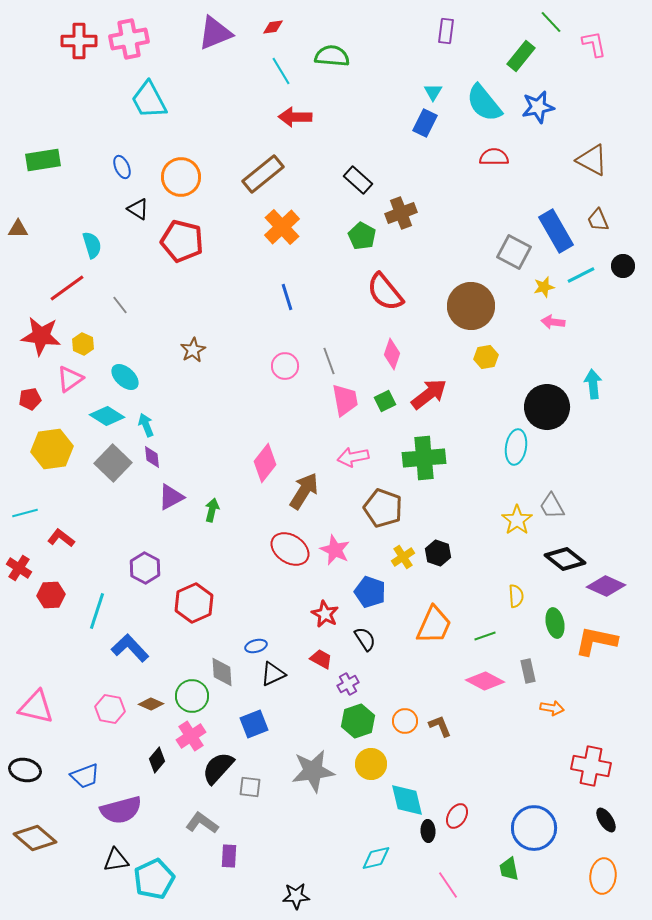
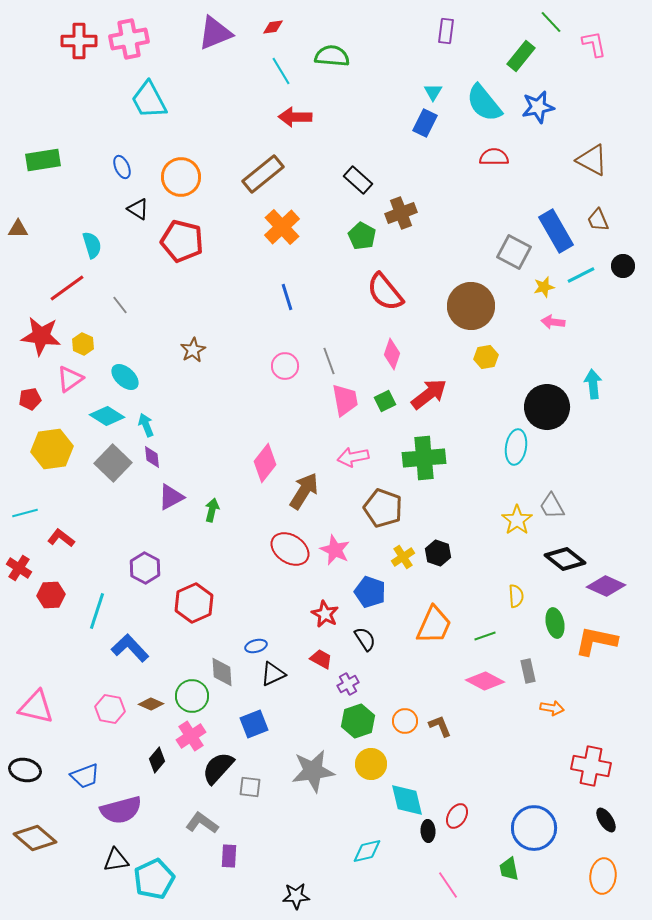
cyan diamond at (376, 858): moved 9 px left, 7 px up
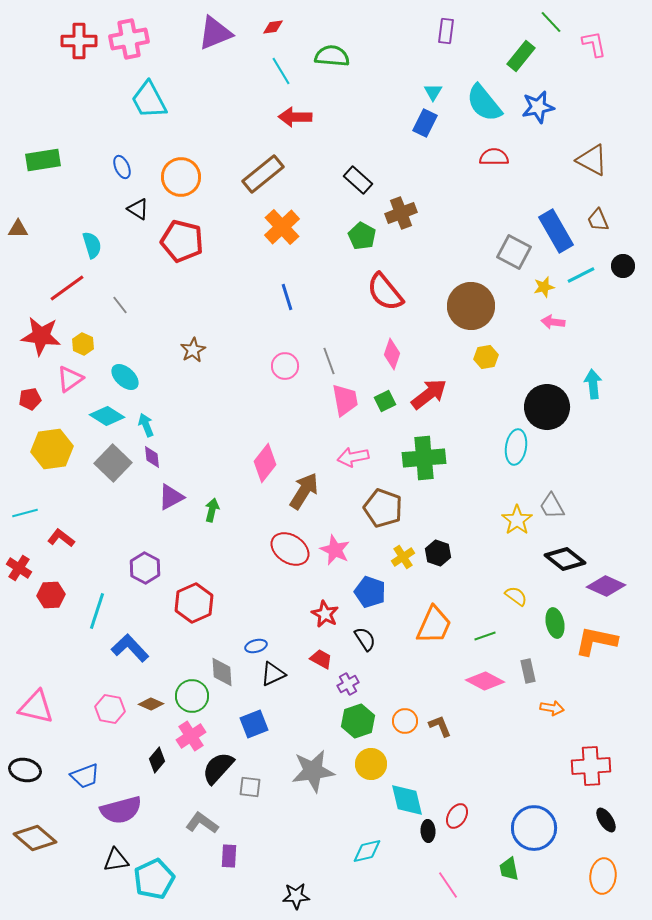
yellow semicircle at (516, 596): rotated 50 degrees counterclockwise
red cross at (591, 766): rotated 15 degrees counterclockwise
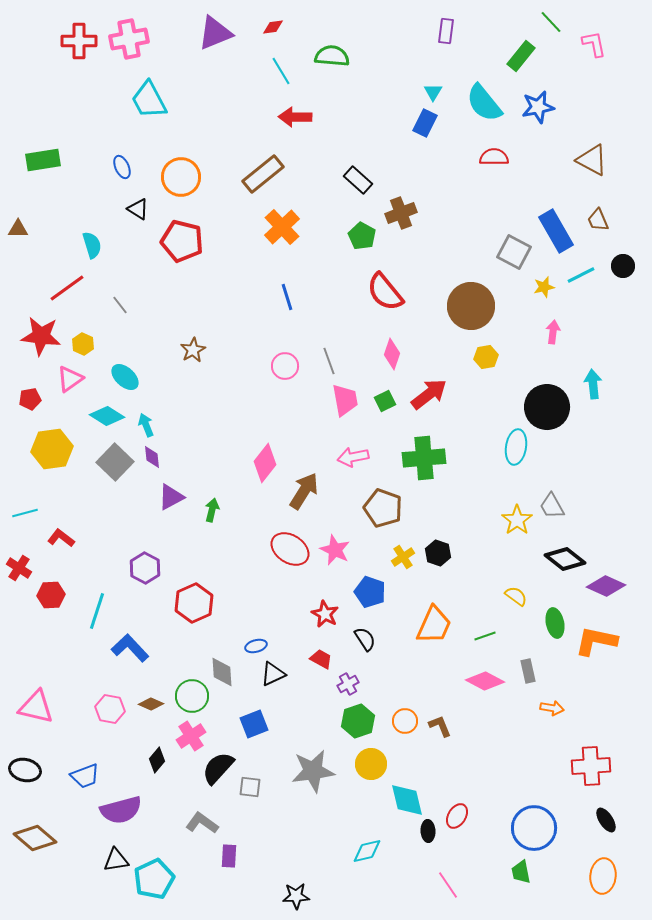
pink arrow at (553, 322): moved 10 px down; rotated 90 degrees clockwise
gray square at (113, 463): moved 2 px right, 1 px up
green trapezoid at (509, 869): moved 12 px right, 3 px down
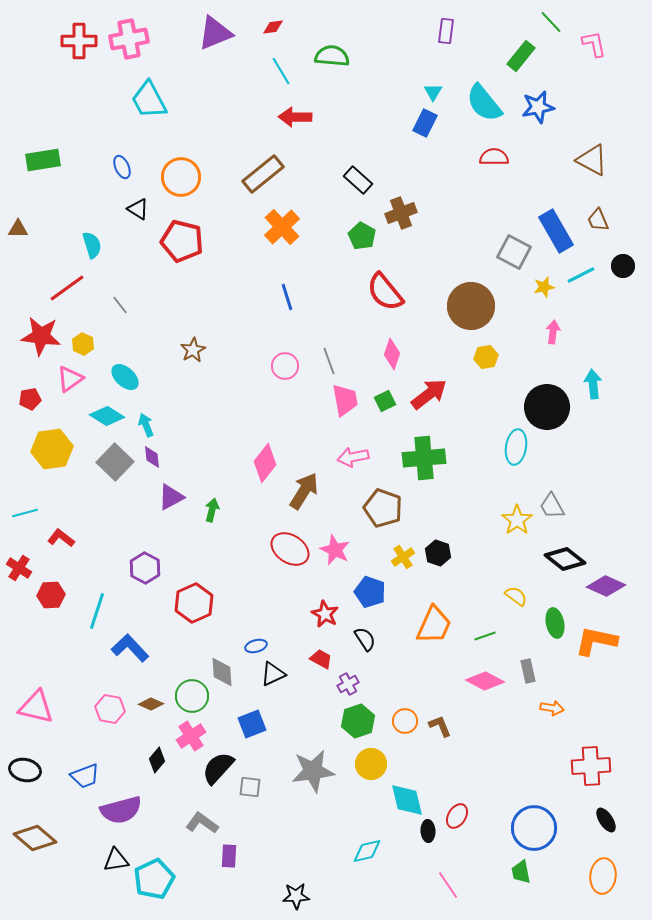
blue square at (254, 724): moved 2 px left
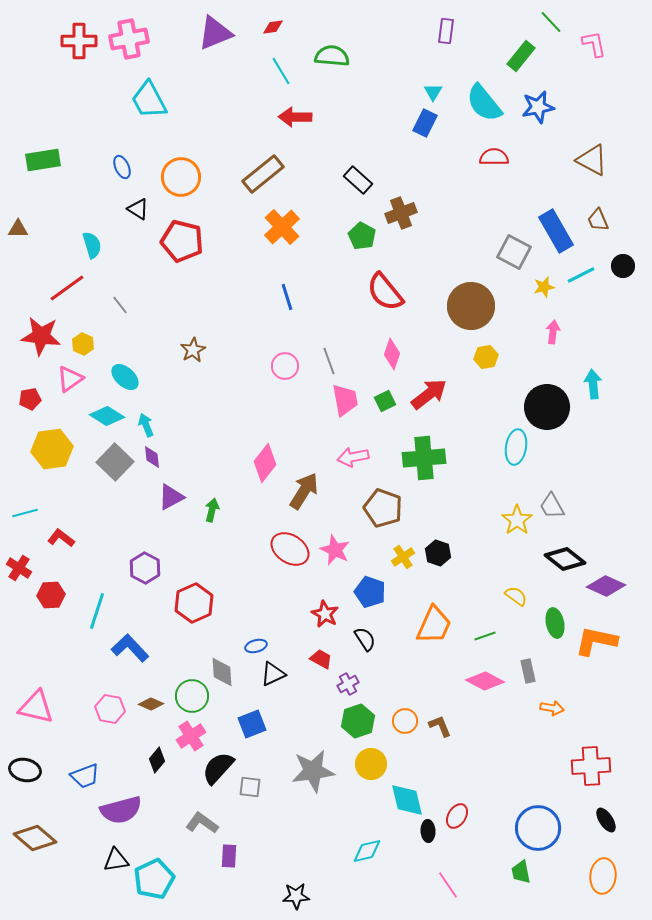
blue circle at (534, 828): moved 4 px right
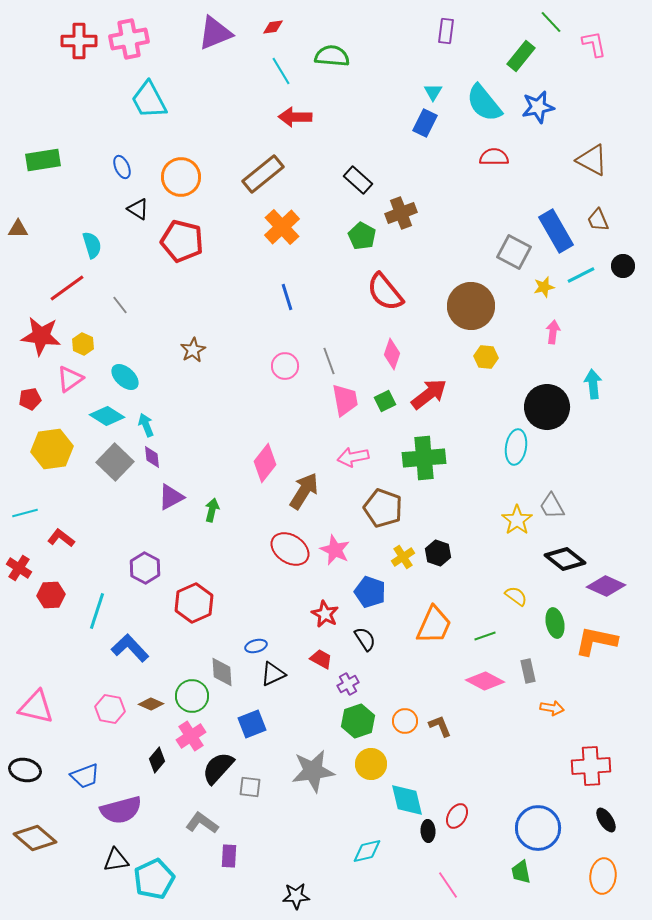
yellow hexagon at (486, 357): rotated 15 degrees clockwise
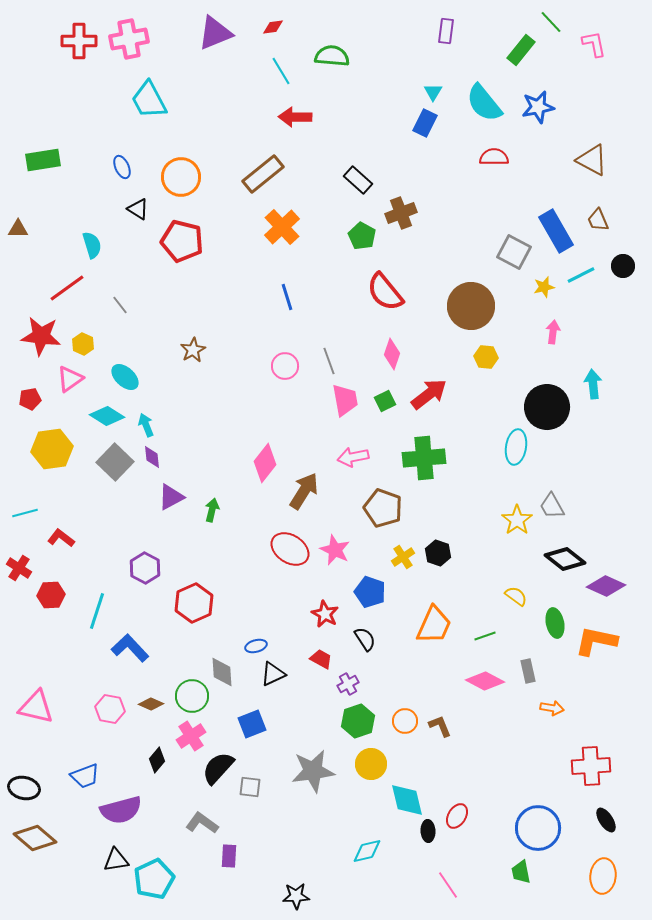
green rectangle at (521, 56): moved 6 px up
black ellipse at (25, 770): moved 1 px left, 18 px down
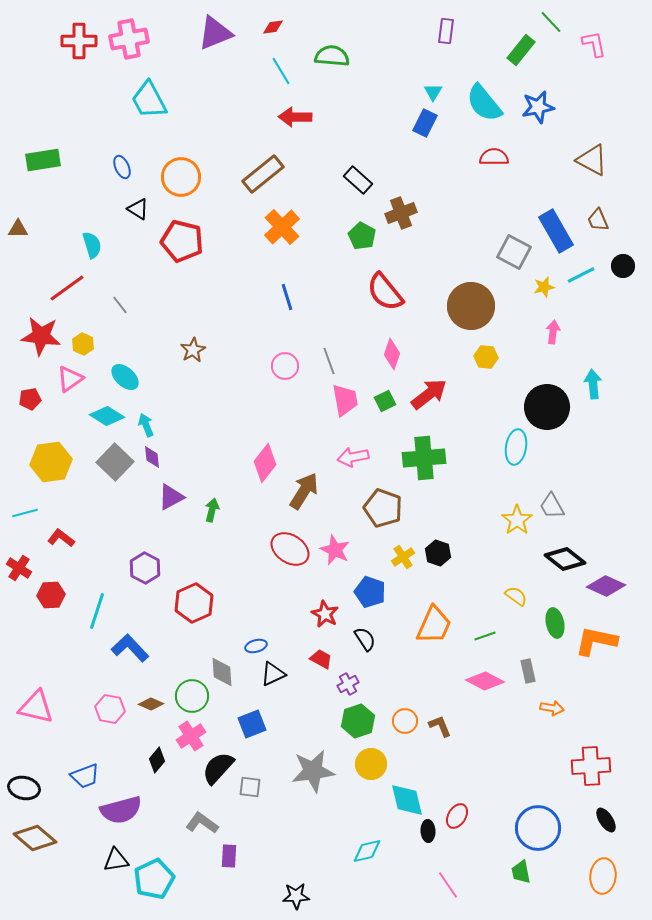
yellow hexagon at (52, 449): moved 1 px left, 13 px down
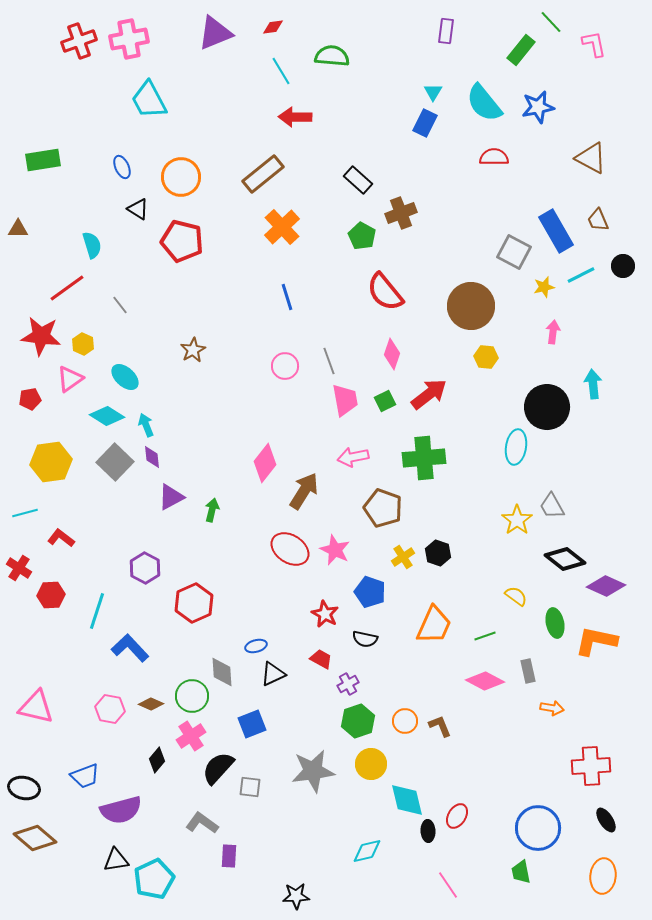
red cross at (79, 41): rotated 20 degrees counterclockwise
brown triangle at (592, 160): moved 1 px left, 2 px up
black semicircle at (365, 639): rotated 135 degrees clockwise
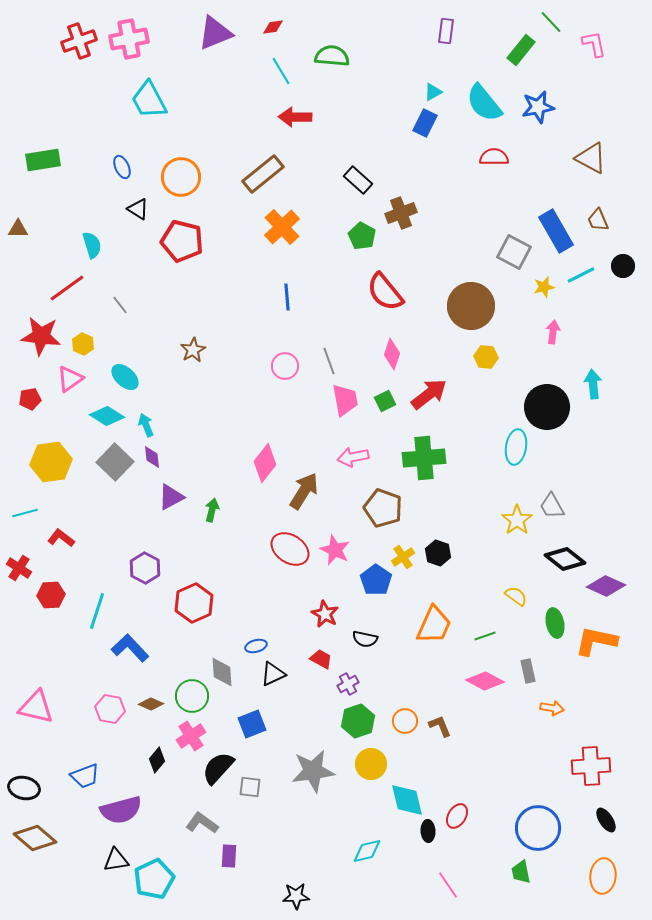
cyan triangle at (433, 92): rotated 30 degrees clockwise
blue line at (287, 297): rotated 12 degrees clockwise
blue pentagon at (370, 592): moved 6 px right, 12 px up; rotated 16 degrees clockwise
